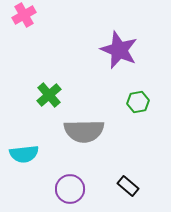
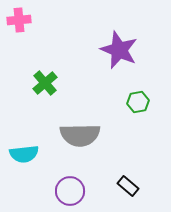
pink cross: moved 5 px left, 5 px down; rotated 25 degrees clockwise
green cross: moved 4 px left, 12 px up
gray semicircle: moved 4 px left, 4 px down
purple circle: moved 2 px down
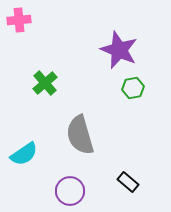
green hexagon: moved 5 px left, 14 px up
gray semicircle: rotated 75 degrees clockwise
cyan semicircle: rotated 28 degrees counterclockwise
black rectangle: moved 4 px up
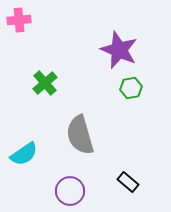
green hexagon: moved 2 px left
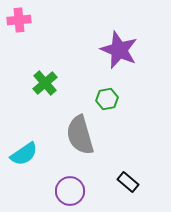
green hexagon: moved 24 px left, 11 px down
